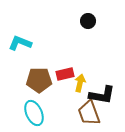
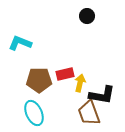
black circle: moved 1 px left, 5 px up
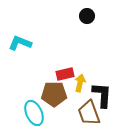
brown pentagon: moved 15 px right, 14 px down
black L-shape: rotated 96 degrees counterclockwise
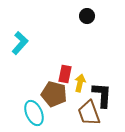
cyan L-shape: rotated 110 degrees clockwise
red rectangle: rotated 66 degrees counterclockwise
brown pentagon: rotated 15 degrees clockwise
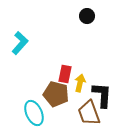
brown pentagon: moved 2 px right
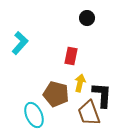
black circle: moved 2 px down
red rectangle: moved 6 px right, 18 px up
cyan ellipse: moved 2 px down
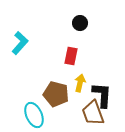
black circle: moved 7 px left, 5 px down
brown trapezoid: moved 4 px right
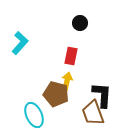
yellow arrow: moved 13 px left, 2 px up
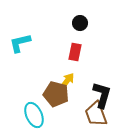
cyan L-shape: rotated 145 degrees counterclockwise
red rectangle: moved 4 px right, 4 px up
yellow arrow: rotated 24 degrees clockwise
black L-shape: rotated 12 degrees clockwise
brown trapezoid: moved 3 px right, 1 px down
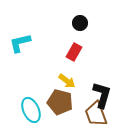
red rectangle: moved 1 px left; rotated 18 degrees clockwise
yellow arrow: rotated 90 degrees clockwise
brown pentagon: moved 4 px right, 8 px down
cyan ellipse: moved 3 px left, 5 px up
